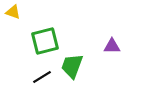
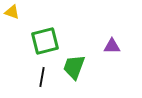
yellow triangle: moved 1 px left
green trapezoid: moved 2 px right, 1 px down
black line: rotated 48 degrees counterclockwise
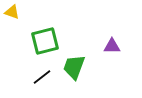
black line: rotated 42 degrees clockwise
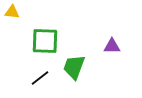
yellow triangle: rotated 14 degrees counterclockwise
green square: rotated 16 degrees clockwise
black line: moved 2 px left, 1 px down
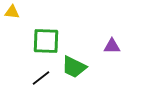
green square: moved 1 px right
green trapezoid: rotated 84 degrees counterclockwise
black line: moved 1 px right
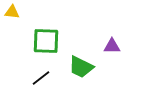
green trapezoid: moved 7 px right
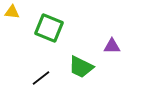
green square: moved 3 px right, 13 px up; rotated 20 degrees clockwise
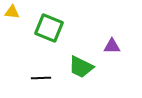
black line: rotated 36 degrees clockwise
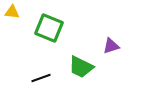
purple triangle: moved 1 px left; rotated 18 degrees counterclockwise
black line: rotated 18 degrees counterclockwise
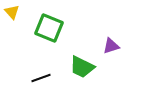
yellow triangle: rotated 42 degrees clockwise
green trapezoid: moved 1 px right
